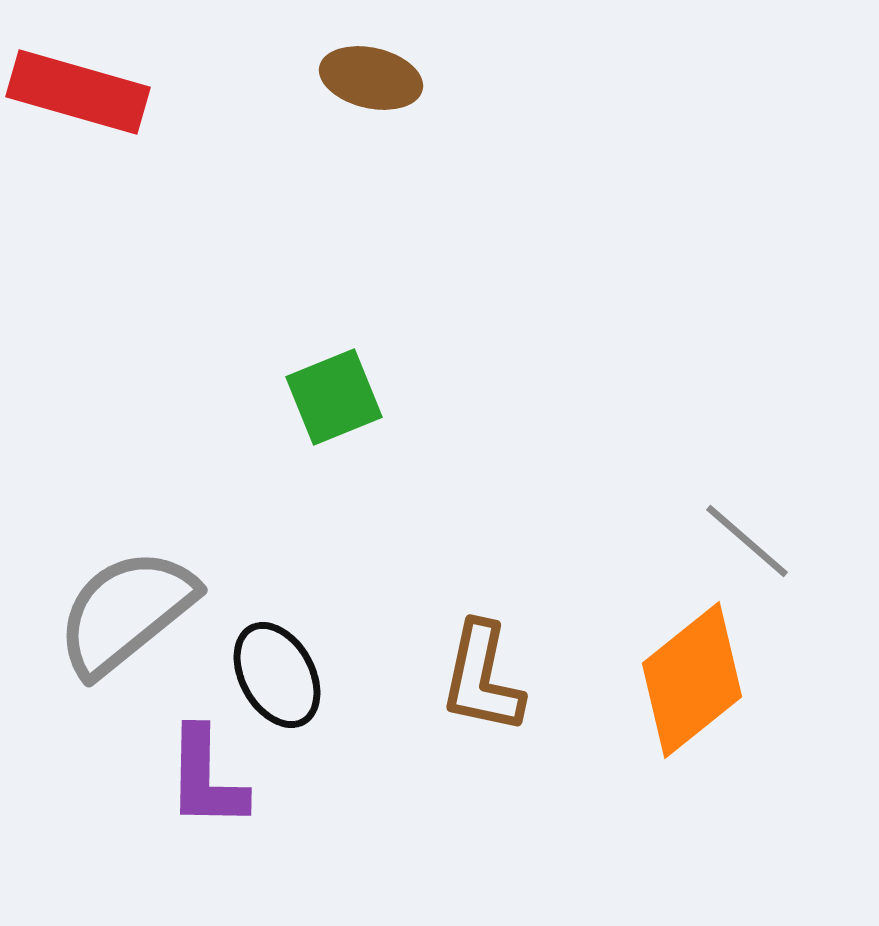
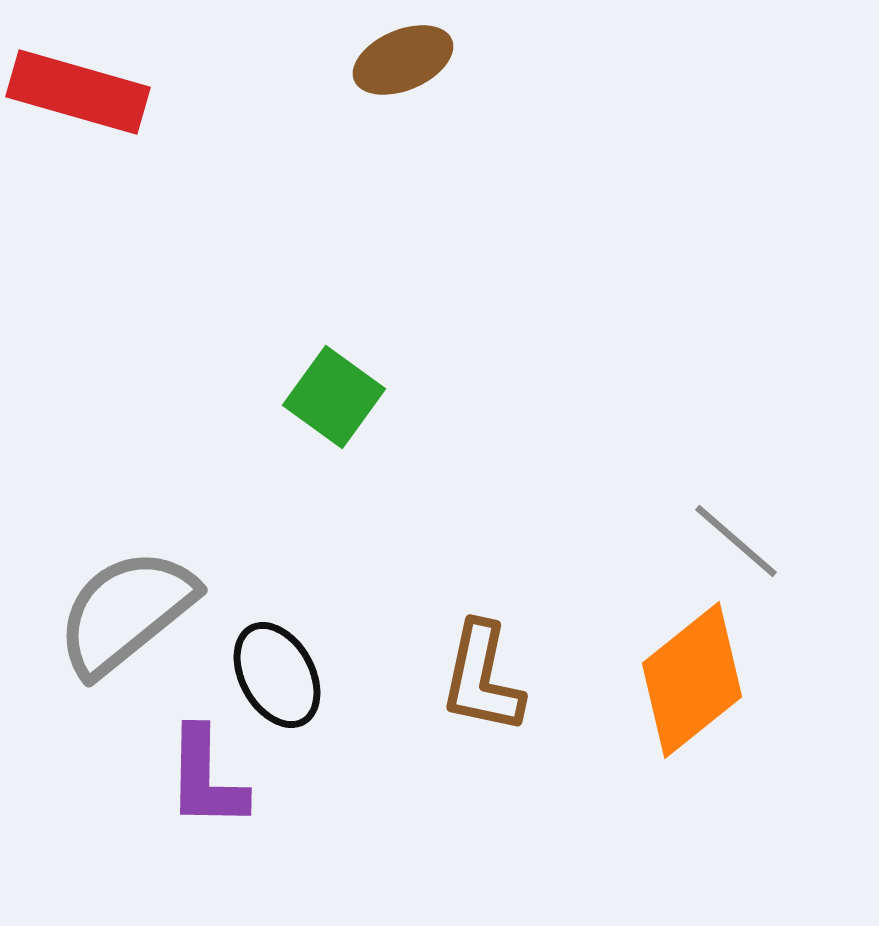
brown ellipse: moved 32 px right, 18 px up; rotated 36 degrees counterclockwise
green square: rotated 32 degrees counterclockwise
gray line: moved 11 px left
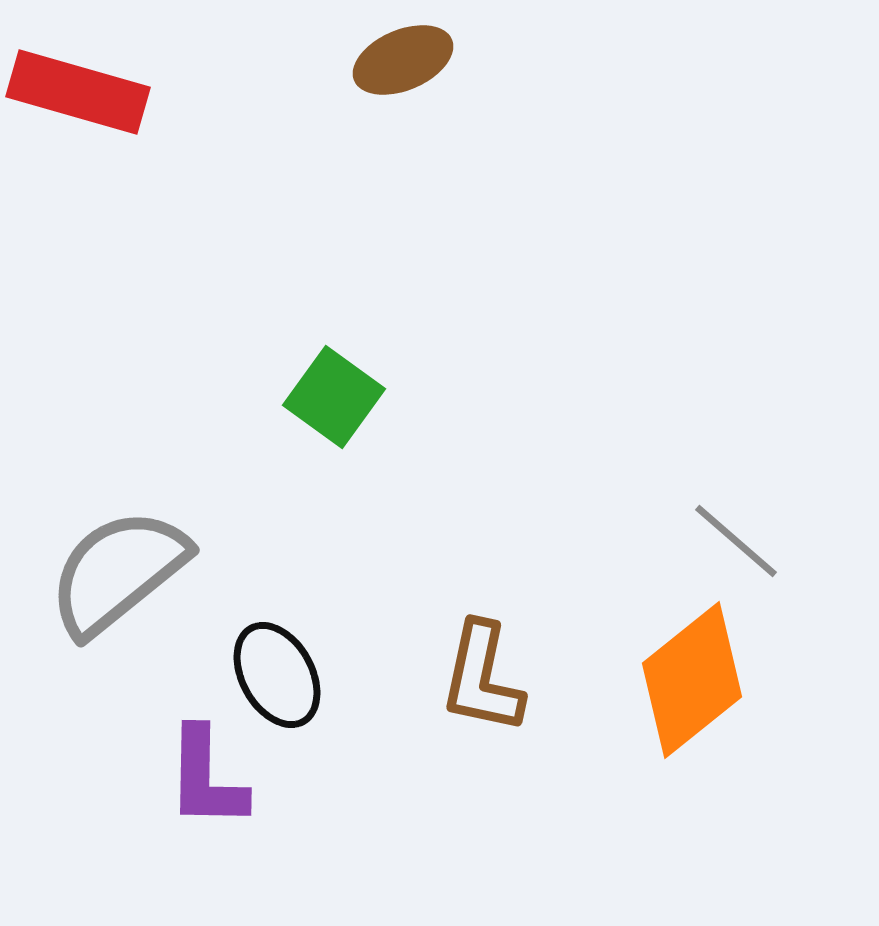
gray semicircle: moved 8 px left, 40 px up
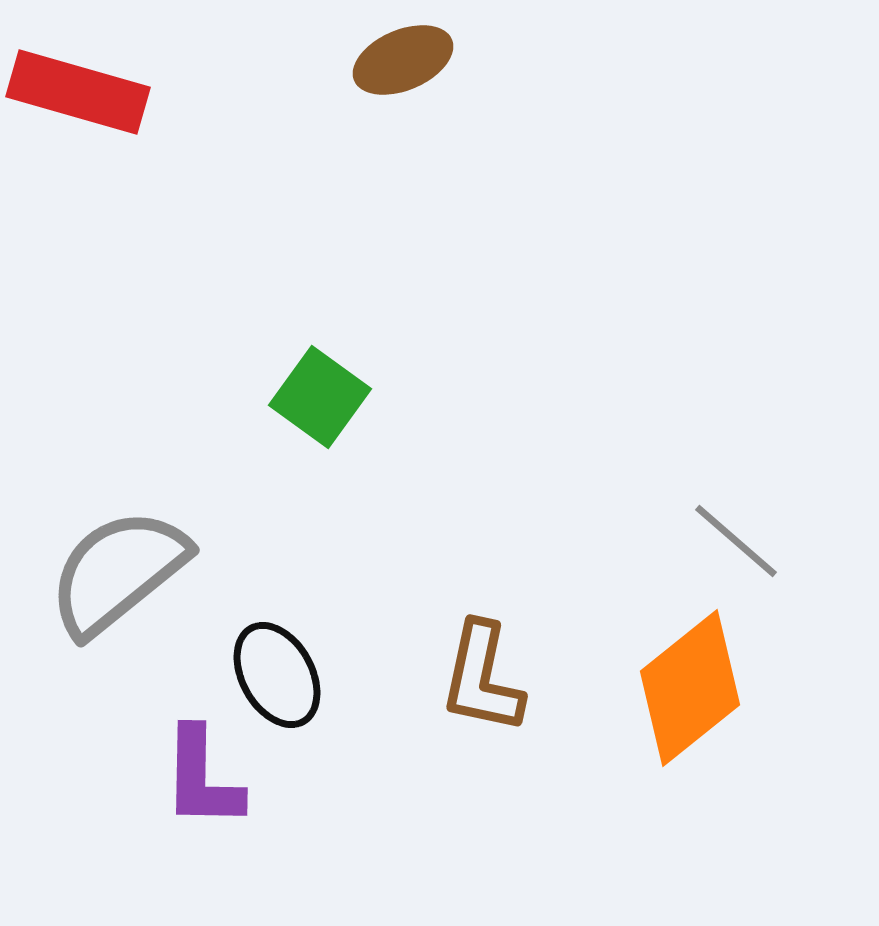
green square: moved 14 px left
orange diamond: moved 2 px left, 8 px down
purple L-shape: moved 4 px left
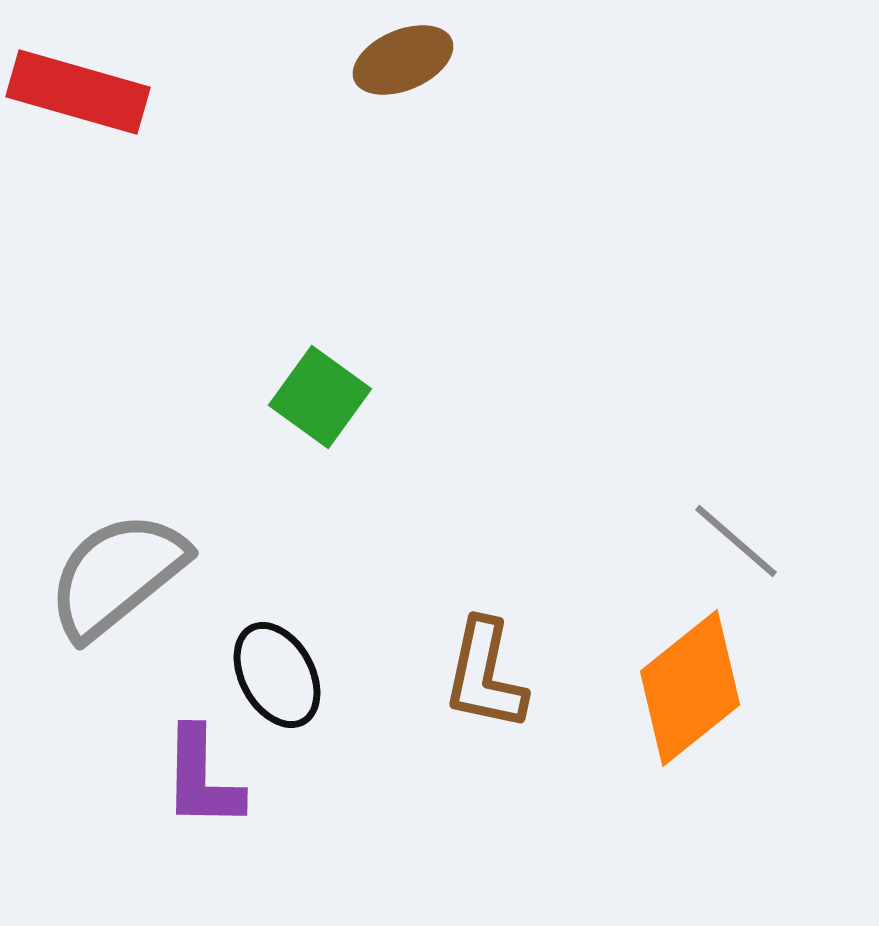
gray semicircle: moved 1 px left, 3 px down
brown L-shape: moved 3 px right, 3 px up
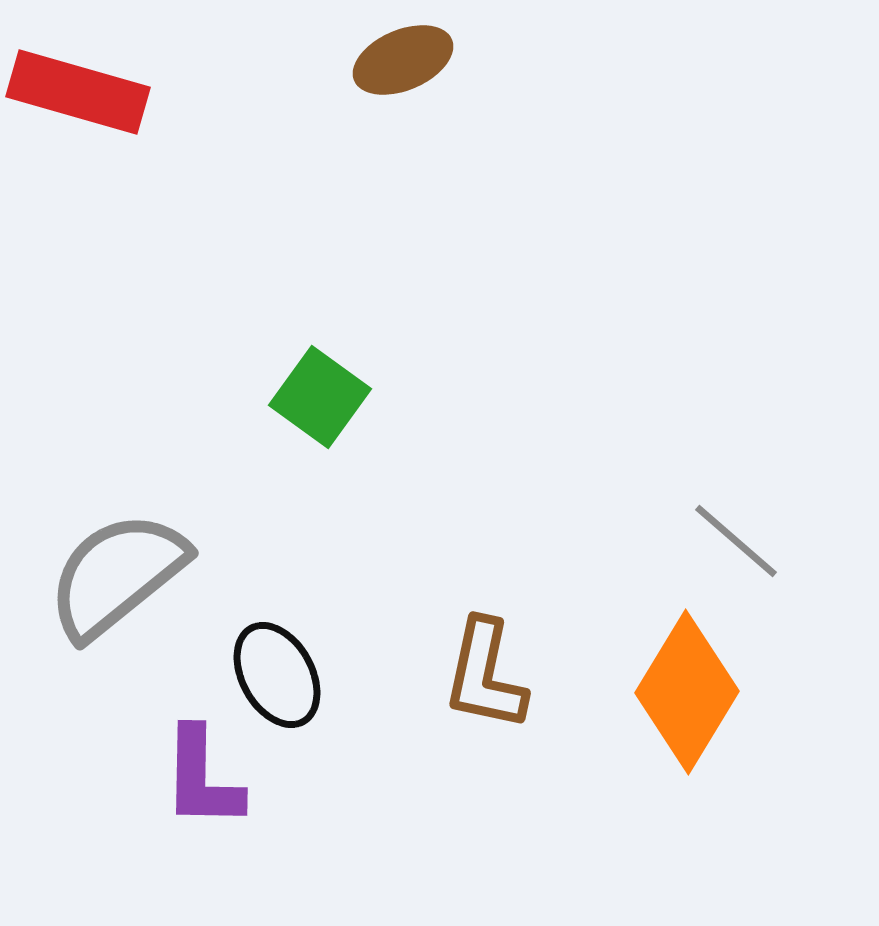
orange diamond: moved 3 px left, 4 px down; rotated 20 degrees counterclockwise
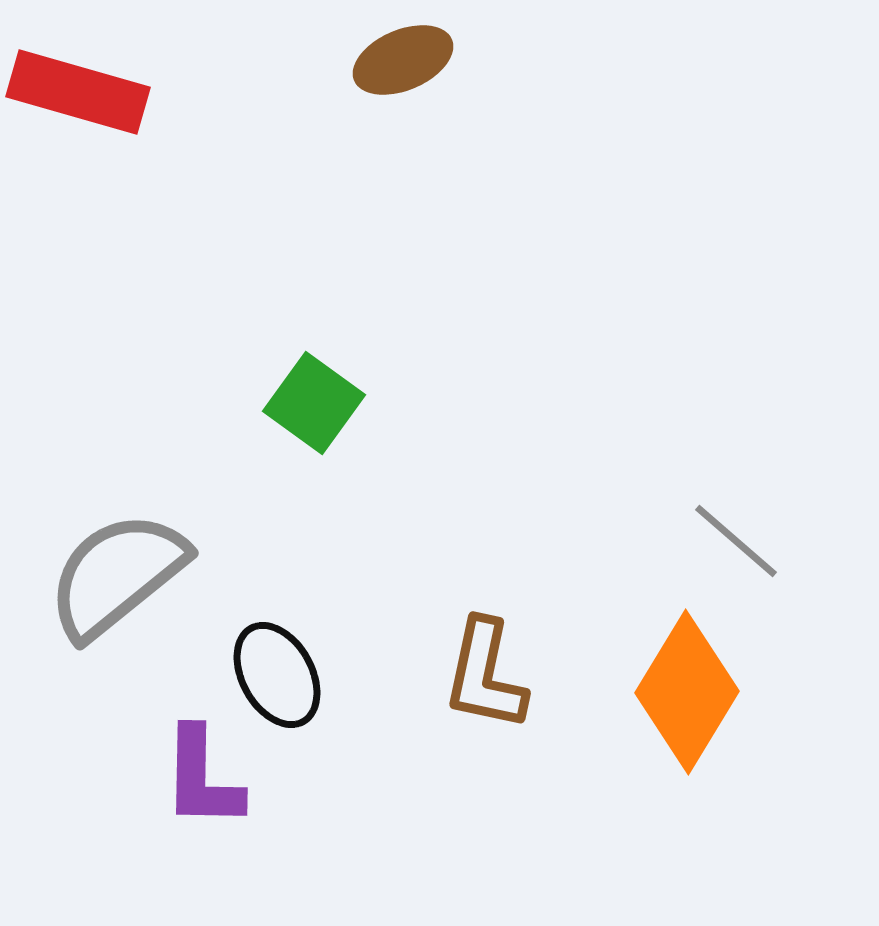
green square: moved 6 px left, 6 px down
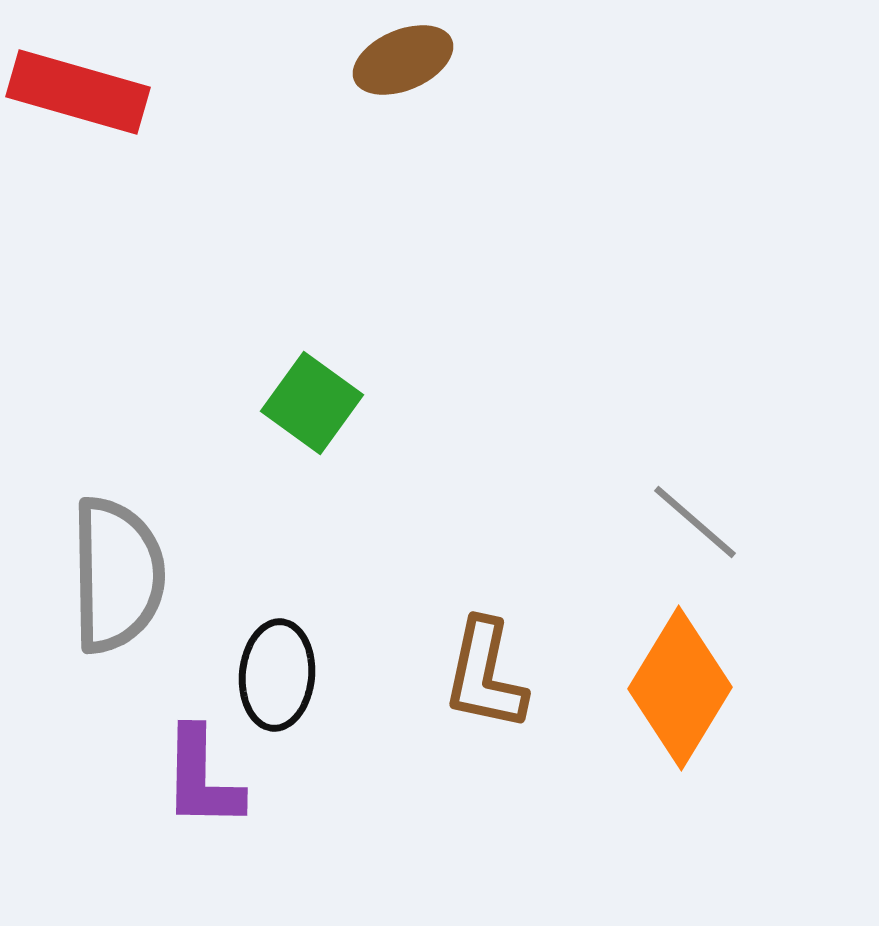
green square: moved 2 px left
gray line: moved 41 px left, 19 px up
gray semicircle: rotated 128 degrees clockwise
black ellipse: rotated 34 degrees clockwise
orange diamond: moved 7 px left, 4 px up
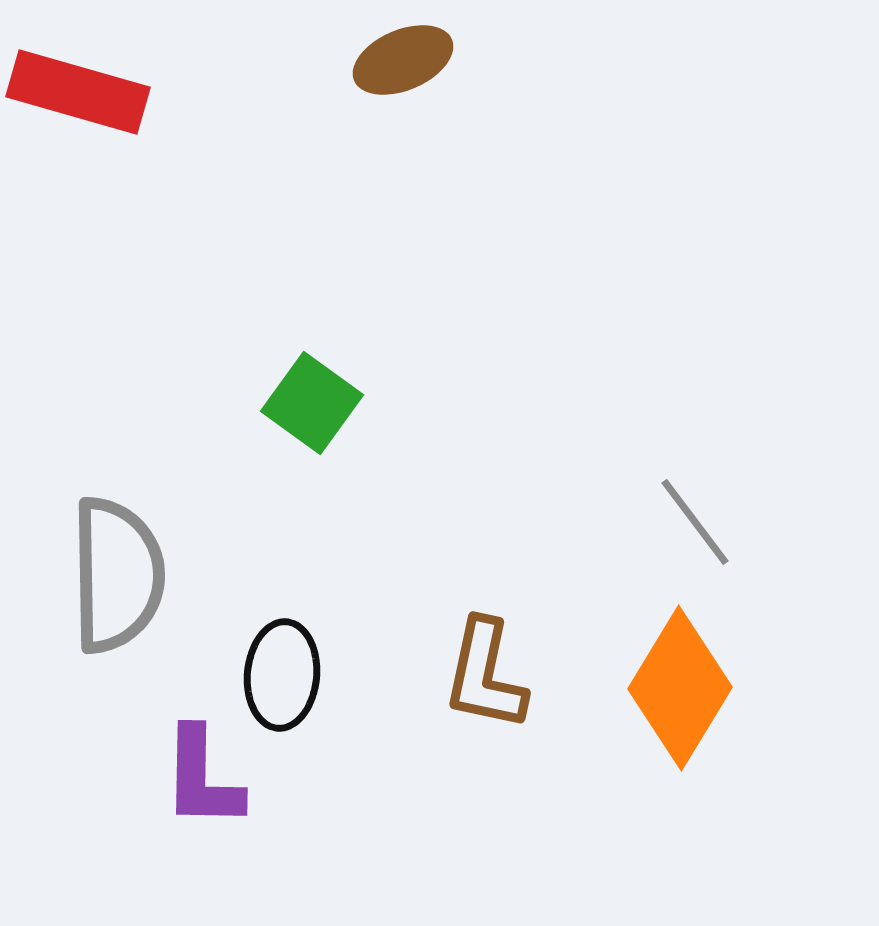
gray line: rotated 12 degrees clockwise
black ellipse: moved 5 px right
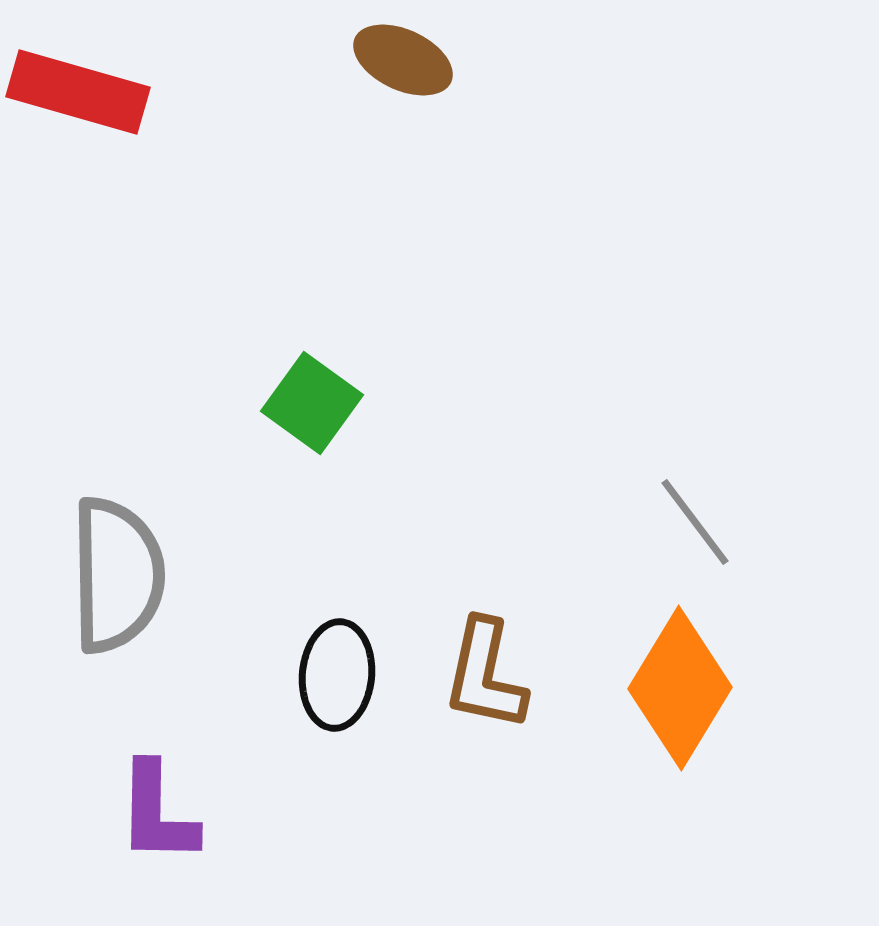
brown ellipse: rotated 48 degrees clockwise
black ellipse: moved 55 px right
purple L-shape: moved 45 px left, 35 px down
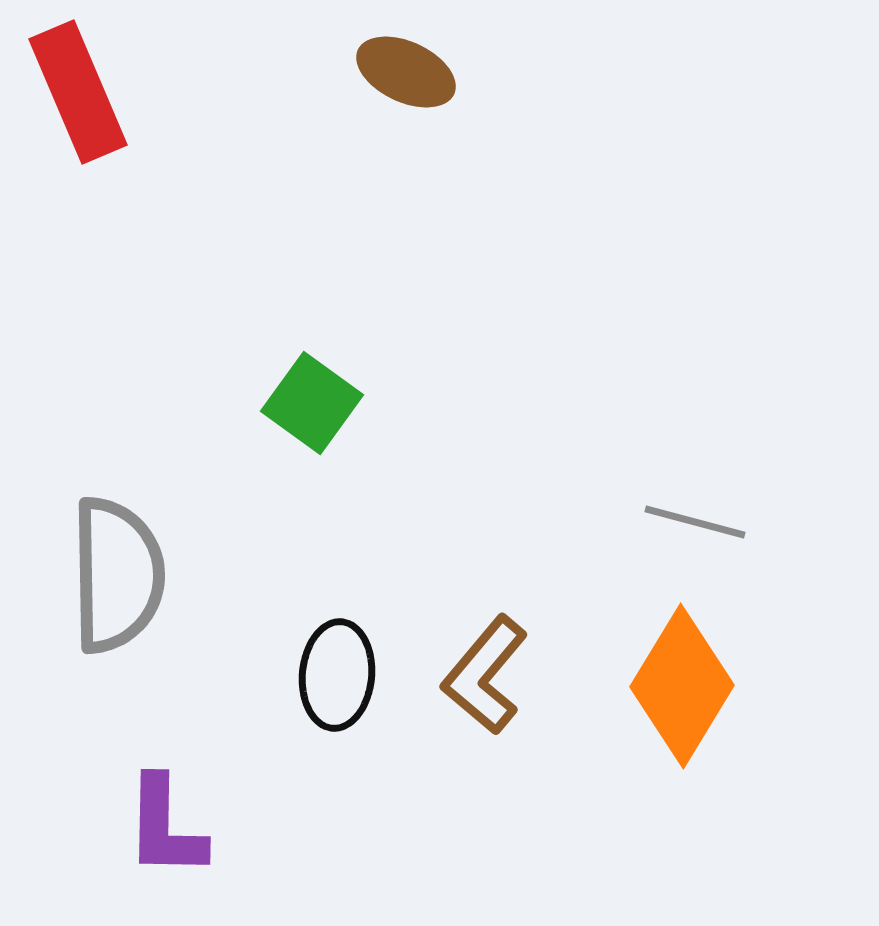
brown ellipse: moved 3 px right, 12 px down
red rectangle: rotated 51 degrees clockwise
gray line: rotated 38 degrees counterclockwise
brown L-shape: rotated 28 degrees clockwise
orange diamond: moved 2 px right, 2 px up
purple L-shape: moved 8 px right, 14 px down
